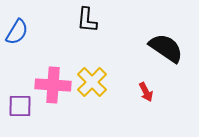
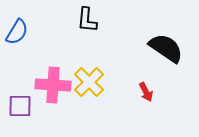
yellow cross: moved 3 px left
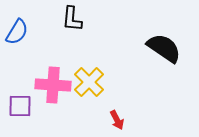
black L-shape: moved 15 px left, 1 px up
black semicircle: moved 2 px left
red arrow: moved 29 px left, 28 px down
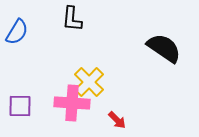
pink cross: moved 19 px right, 18 px down
red arrow: rotated 18 degrees counterclockwise
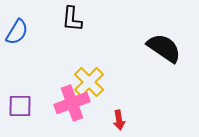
pink cross: rotated 24 degrees counterclockwise
red arrow: moved 2 px right; rotated 36 degrees clockwise
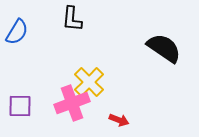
red arrow: rotated 60 degrees counterclockwise
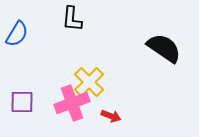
blue semicircle: moved 2 px down
purple square: moved 2 px right, 4 px up
red arrow: moved 8 px left, 4 px up
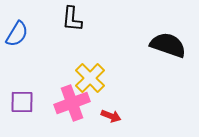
black semicircle: moved 4 px right, 3 px up; rotated 15 degrees counterclockwise
yellow cross: moved 1 px right, 4 px up
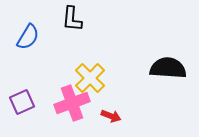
blue semicircle: moved 11 px right, 3 px down
black semicircle: moved 23 px down; rotated 15 degrees counterclockwise
purple square: rotated 25 degrees counterclockwise
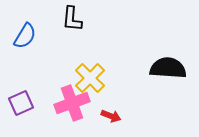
blue semicircle: moved 3 px left, 1 px up
purple square: moved 1 px left, 1 px down
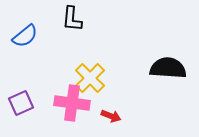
blue semicircle: rotated 20 degrees clockwise
pink cross: rotated 28 degrees clockwise
